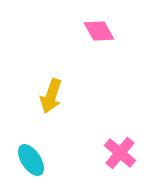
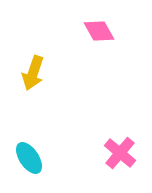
yellow arrow: moved 18 px left, 23 px up
cyan ellipse: moved 2 px left, 2 px up
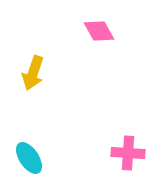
pink cross: moved 8 px right; rotated 36 degrees counterclockwise
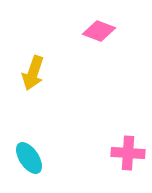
pink diamond: rotated 40 degrees counterclockwise
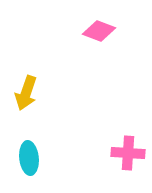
yellow arrow: moved 7 px left, 20 px down
cyan ellipse: rotated 28 degrees clockwise
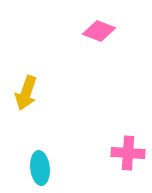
cyan ellipse: moved 11 px right, 10 px down
